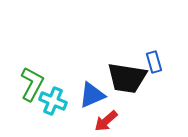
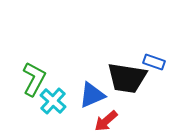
blue rectangle: rotated 55 degrees counterclockwise
green L-shape: moved 2 px right, 5 px up
cyan cross: rotated 20 degrees clockwise
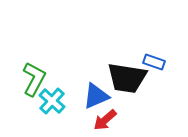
blue triangle: moved 4 px right, 1 px down
cyan cross: moved 1 px left
red arrow: moved 1 px left, 1 px up
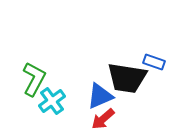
blue triangle: moved 4 px right
cyan cross: rotated 12 degrees clockwise
red arrow: moved 2 px left, 1 px up
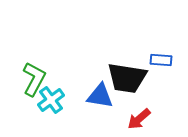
blue rectangle: moved 7 px right, 2 px up; rotated 15 degrees counterclockwise
blue triangle: rotated 32 degrees clockwise
cyan cross: moved 1 px left, 1 px up
red arrow: moved 36 px right
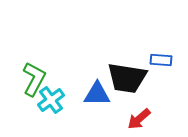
blue triangle: moved 3 px left, 2 px up; rotated 8 degrees counterclockwise
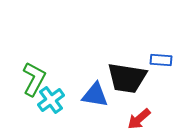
blue triangle: moved 2 px left, 1 px down; rotated 8 degrees clockwise
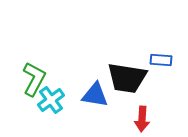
red arrow: moved 3 px right; rotated 45 degrees counterclockwise
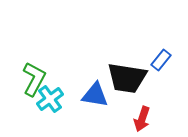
blue rectangle: rotated 55 degrees counterclockwise
cyan cross: moved 1 px left, 1 px up
red arrow: rotated 15 degrees clockwise
